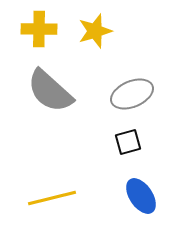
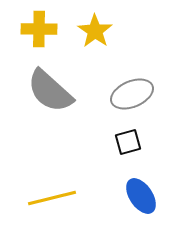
yellow star: rotated 20 degrees counterclockwise
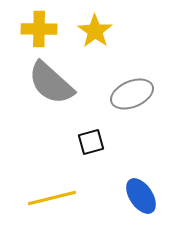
gray semicircle: moved 1 px right, 8 px up
black square: moved 37 px left
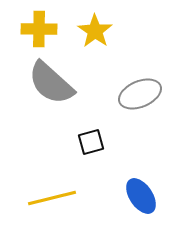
gray ellipse: moved 8 px right
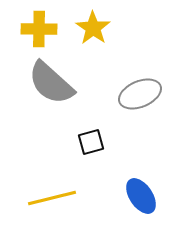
yellow star: moved 2 px left, 3 px up
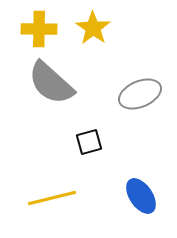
black square: moved 2 px left
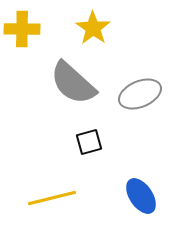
yellow cross: moved 17 px left
gray semicircle: moved 22 px right
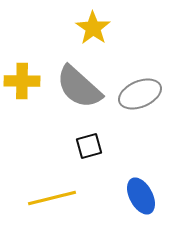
yellow cross: moved 52 px down
gray semicircle: moved 6 px right, 4 px down
black square: moved 4 px down
blue ellipse: rotated 6 degrees clockwise
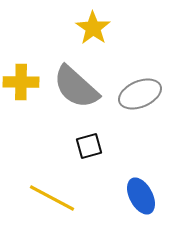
yellow cross: moved 1 px left, 1 px down
gray semicircle: moved 3 px left
yellow line: rotated 42 degrees clockwise
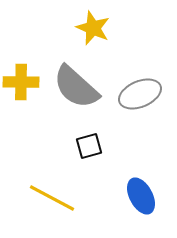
yellow star: rotated 12 degrees counterclockwise
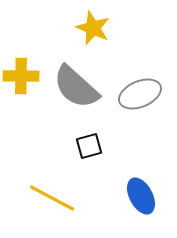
yellow cross: moved 6 px up
